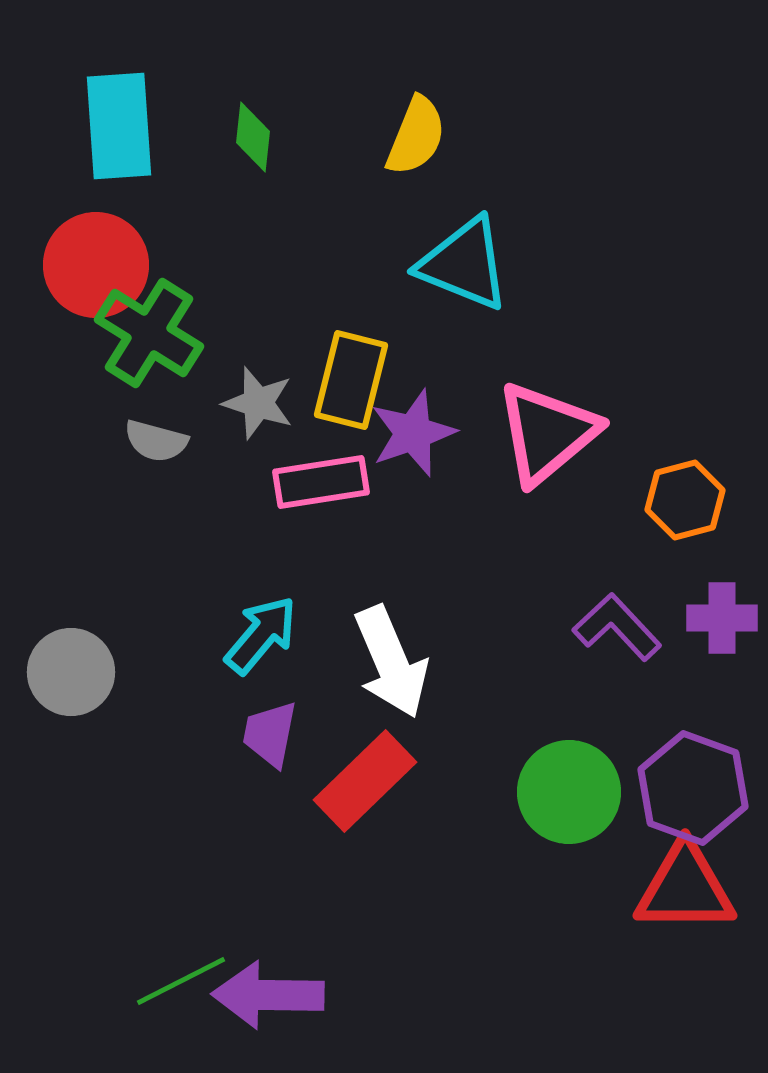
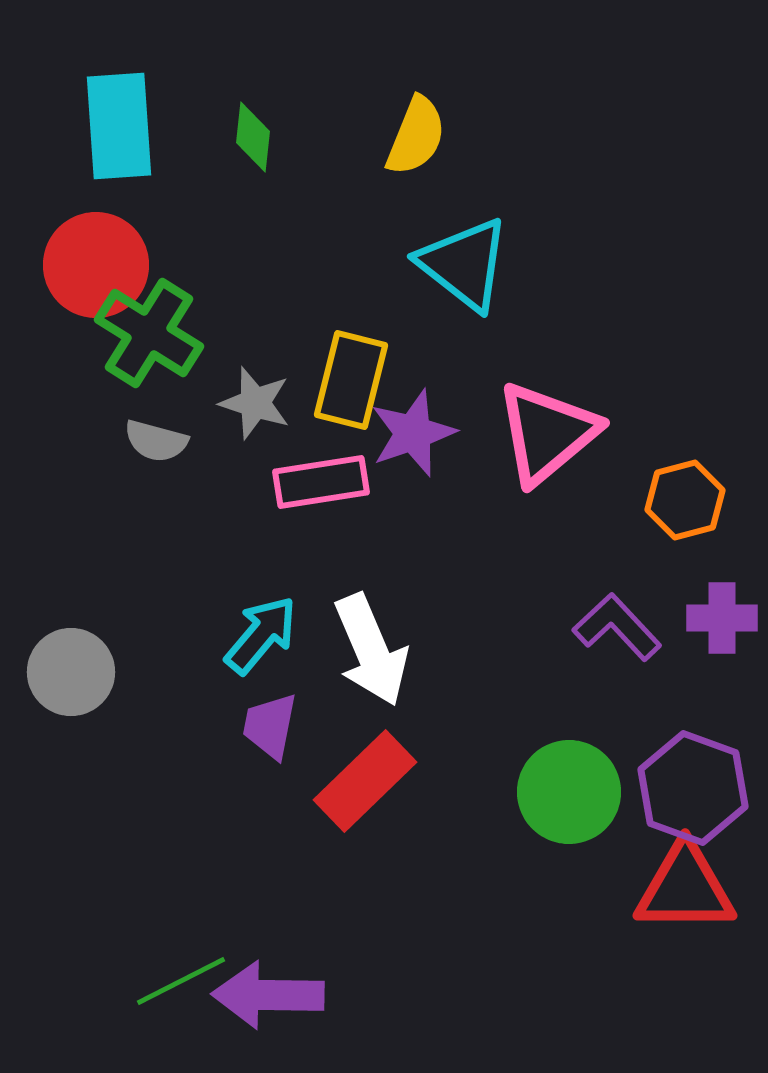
cyan triangle: rotated 16 degrees clockwise
gray star: moved 3 px left
white arrow: moved 20 px left, 12 px up
purple trapezoid: moved 8 px up
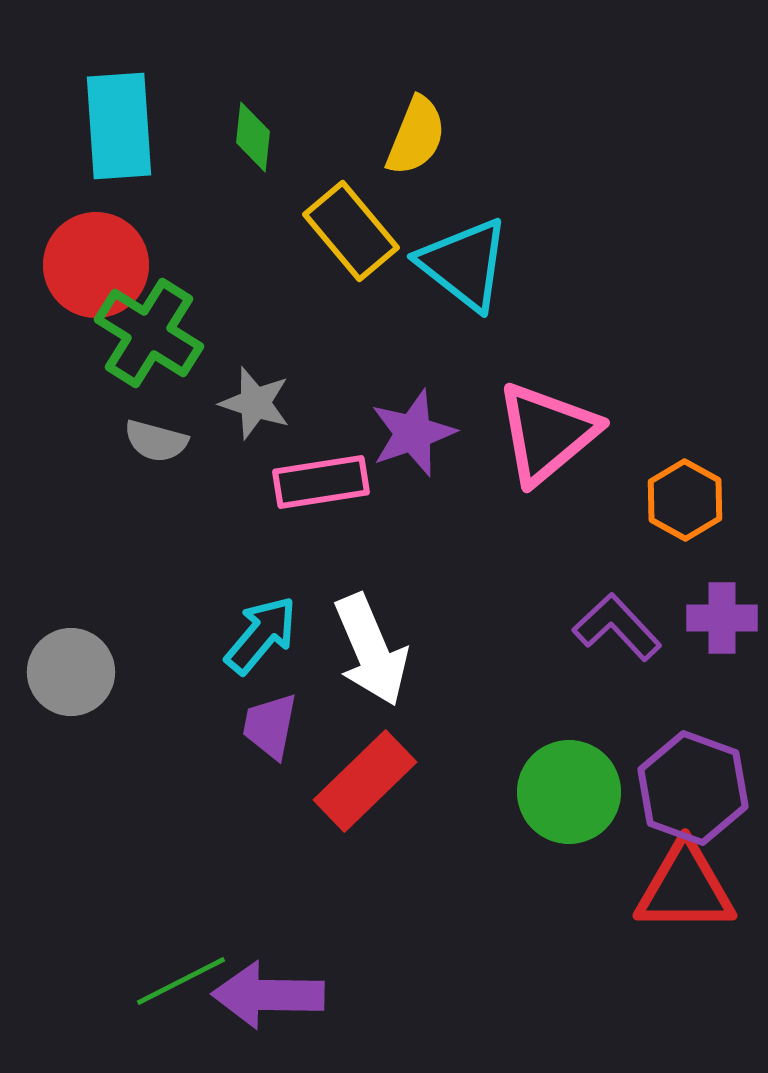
yellow rectangle: moved 149 px up; rotated 54 degrees counterclockwise
orange hexagon: rotated 16 degrees counterclockwise
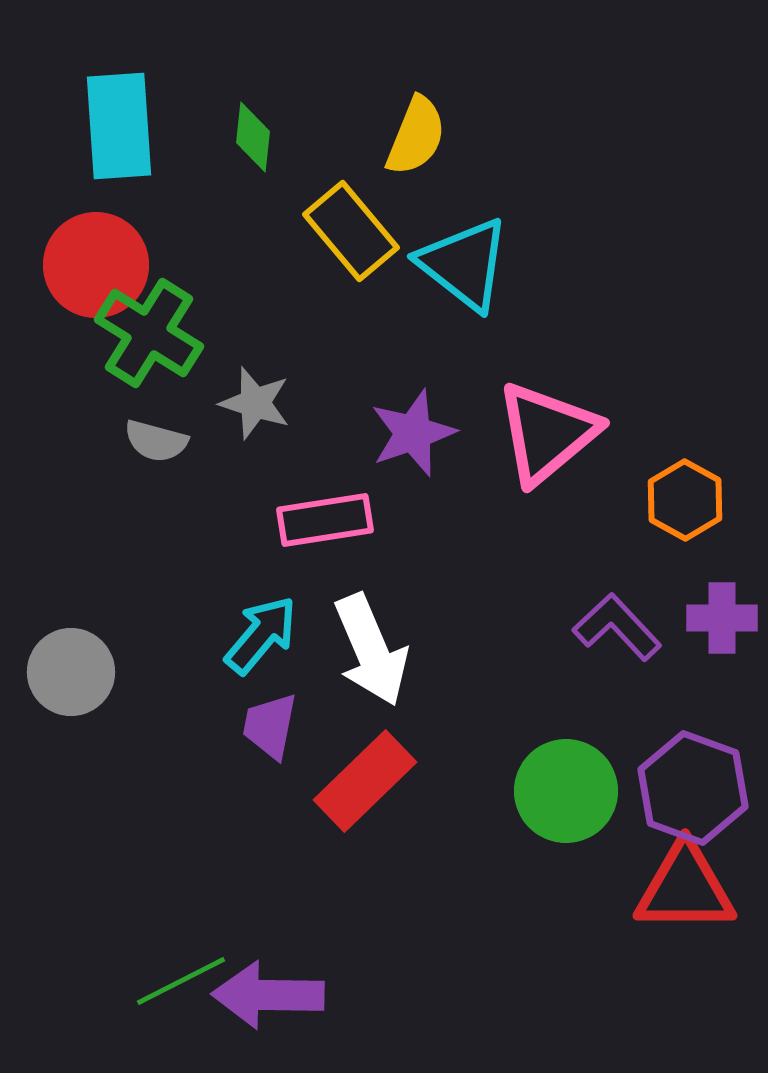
pink rectangle: moved 4 px right, 38 px down
green circle: moved 3 px left, 1 px up
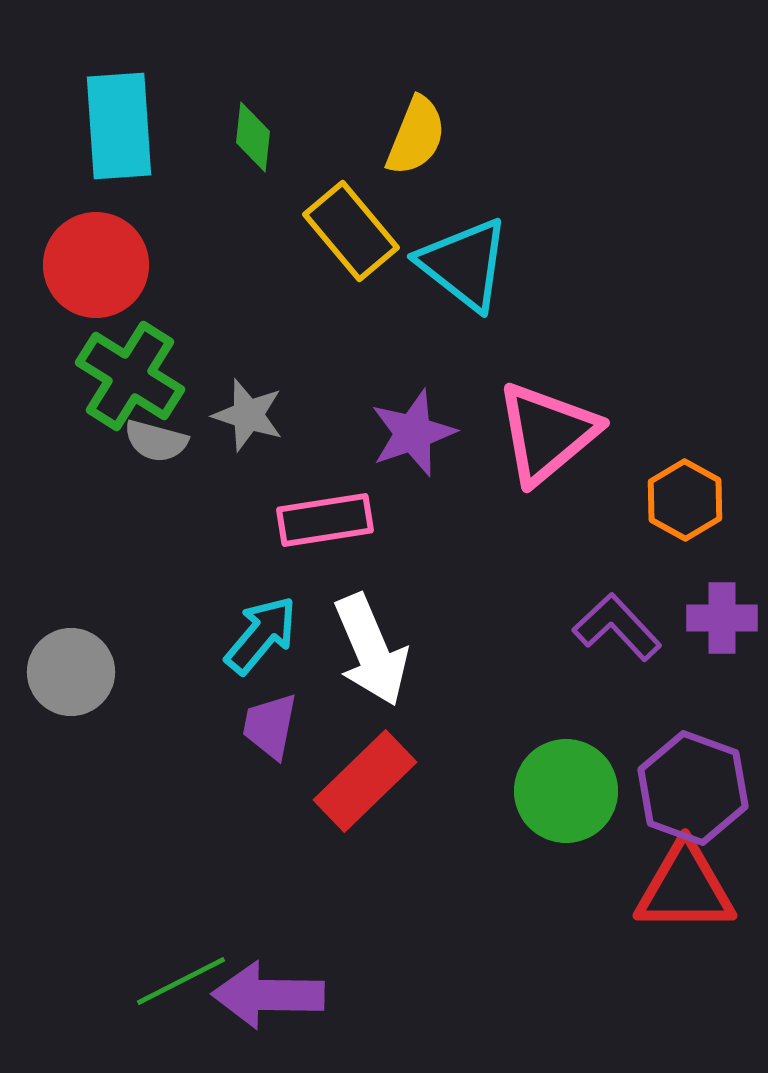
green cross: moved 19 px left, 43 px down
gray star: moved 7 px left, 12 px down
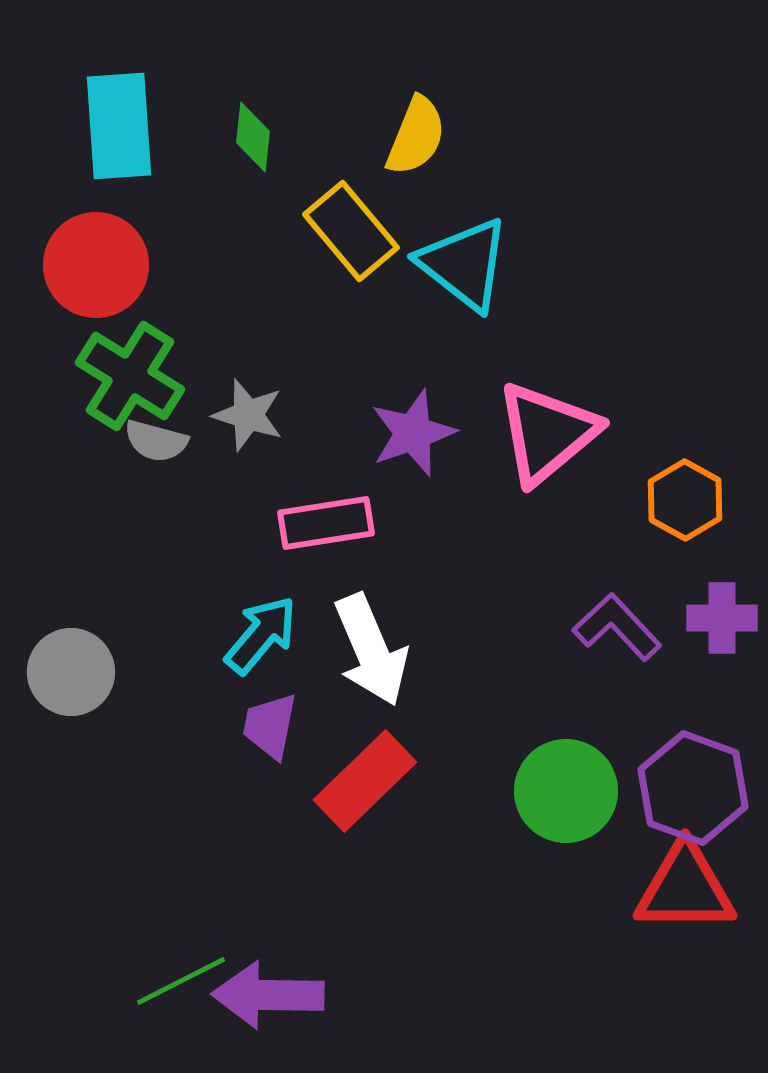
pink rectangle: moved 1 px right, 3 px down
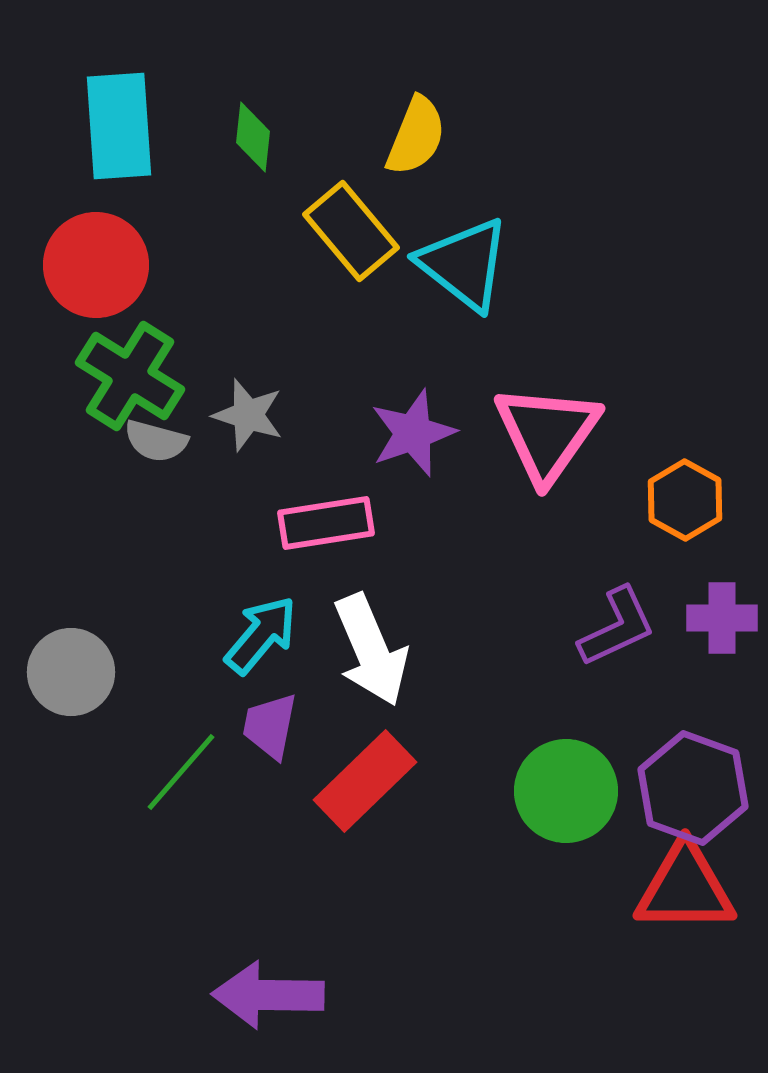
pink triangle: rotated 15 degrees counterclockwise
purple L-shape: rotated 108 degrees clockwise
green line: moved 209 px up; rotated 22 degrees counterclockwise
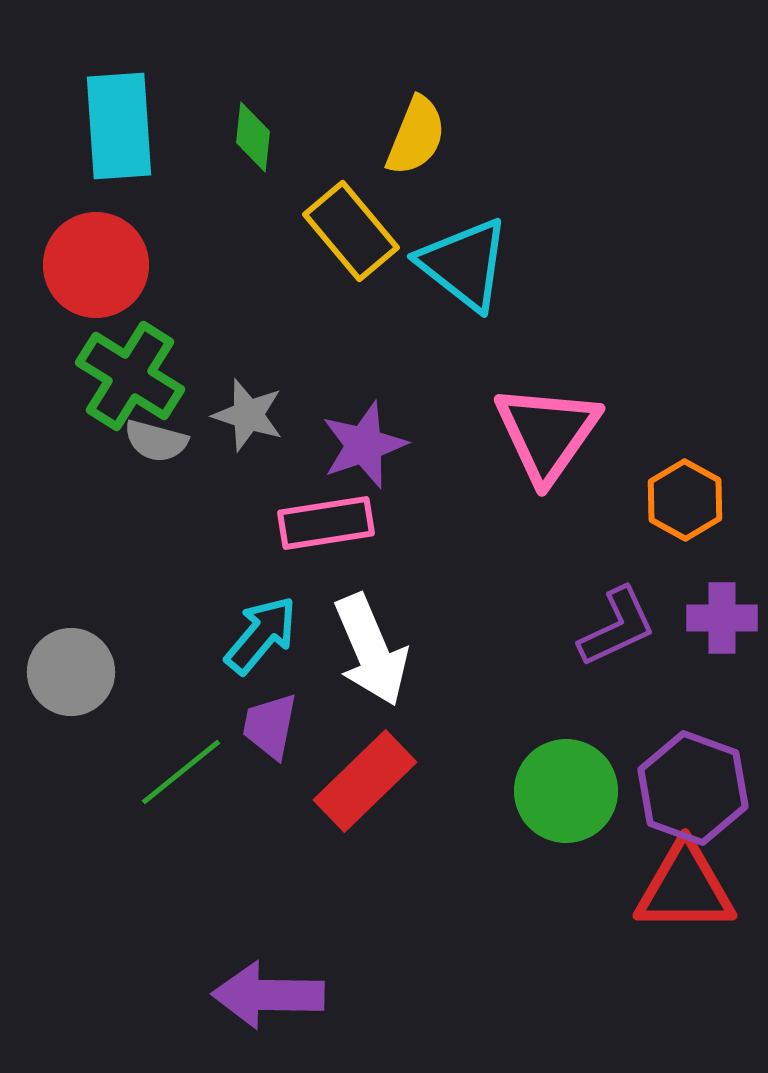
purple star: moved 49 px left, 12 px down
green line: rotated 10 degrees clockwise
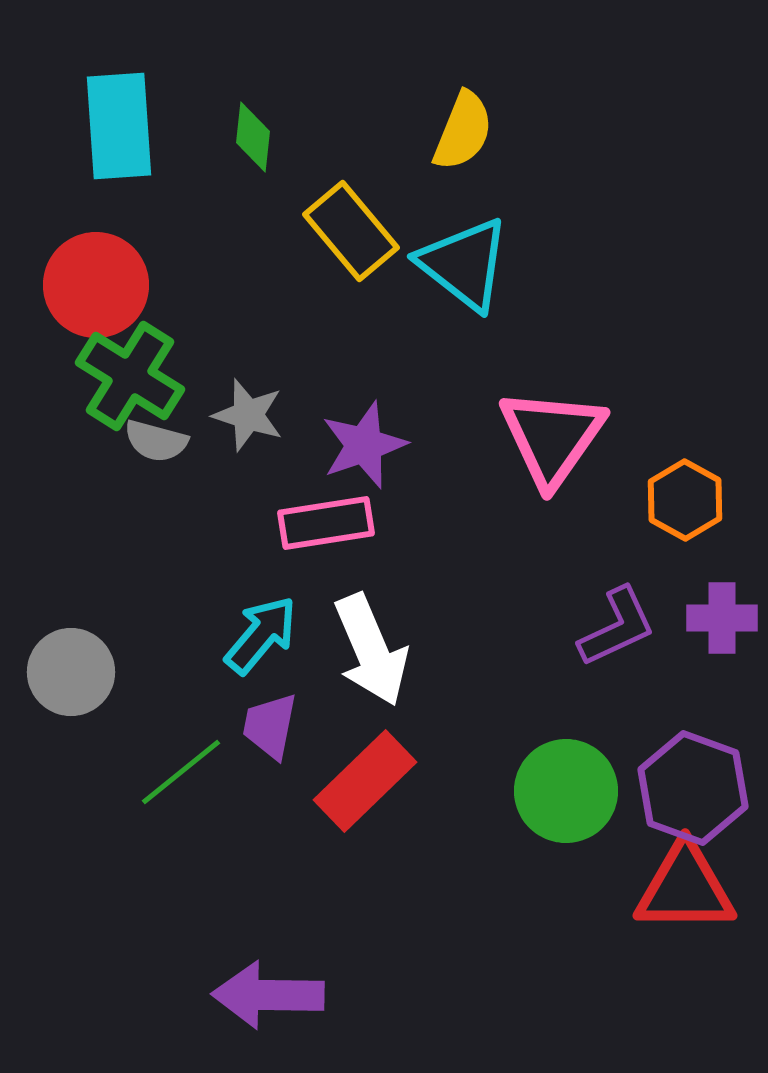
yellow semicircle: moved 47 px right, 5 px up
red circle: moved 20 px down
pink triangle: moved 5 px right, 4 px down
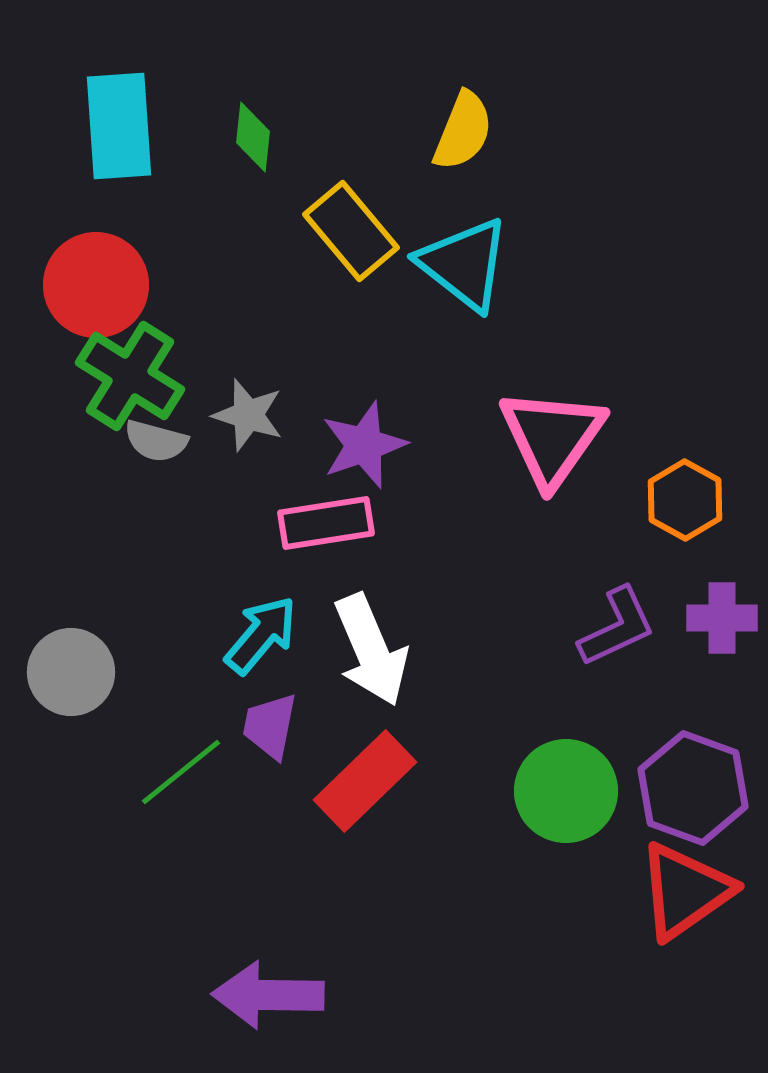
red triangle: moved 3 px down; rotated 35 degrees counterclockwise
